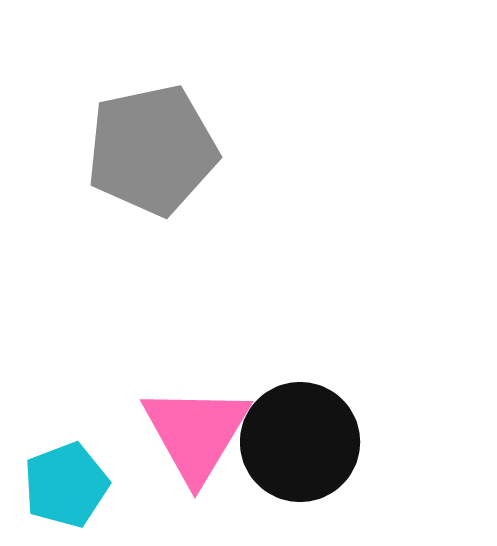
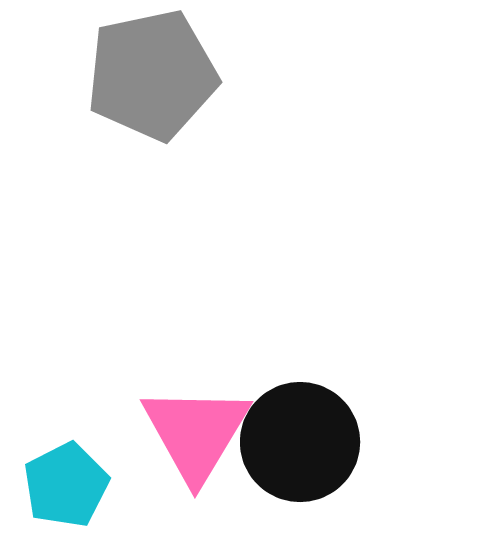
gray pentagon: moved 75 px up
cyan pentagon: rotated 6 degrees counterclockwise
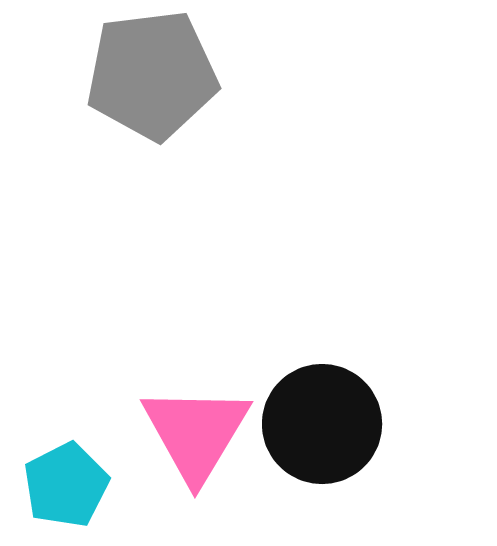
gray pentagon: rotated 5 degrees clockwise
black circle: moved 22 px right, 18 px up
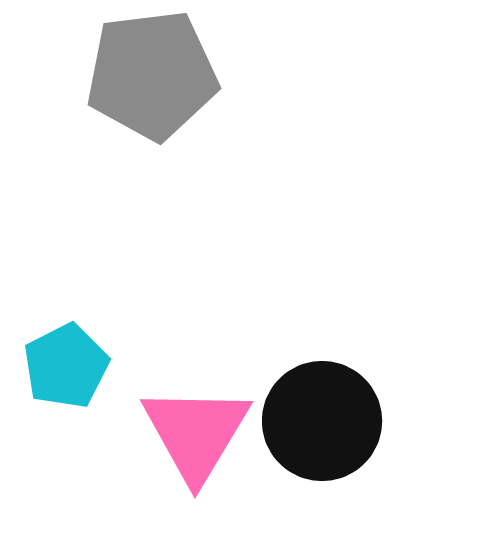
black circle: moved 3 px up
cyan pentagon: moved 119 px up
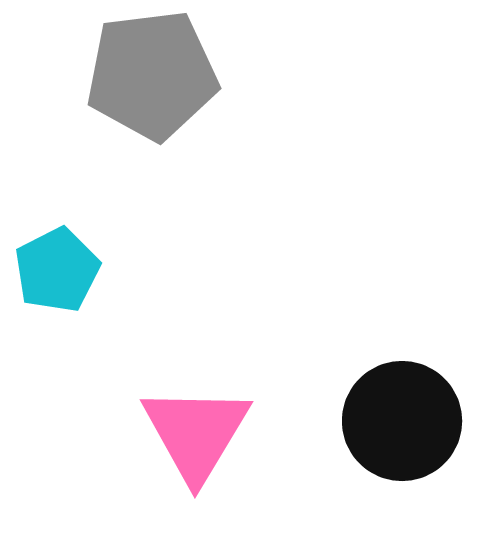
cyan pentagon: moved 9 px left, 96 px up
black circle: moved 80 px right
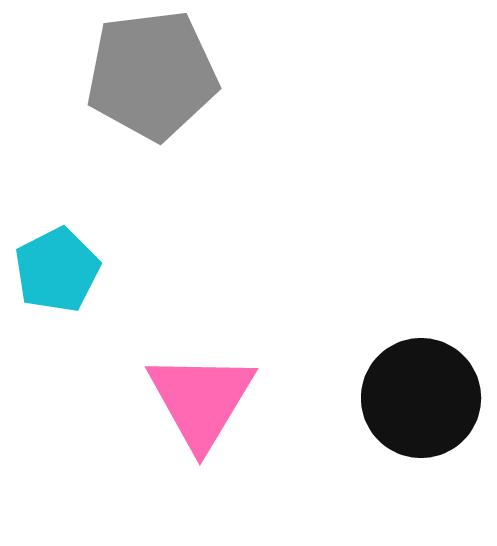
black circle: moved 19 px right, 23 px up
pink triangle: moved 5 px right, 33 px up
